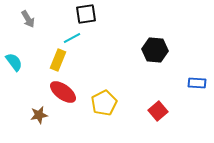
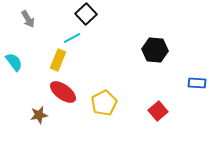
black square: rotated 35 degrees counterclockwise
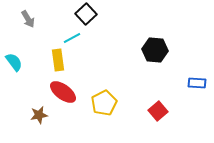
yellow rectangle: rotated 30 degrees counterclockwise
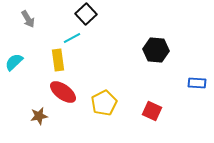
black hexagon: moved 1 px right
cyan semicircle: rotated 96 degrees counterclockwise
red square: moved 6 px left; rotated 24 degrees counterclockwise
brown star: moved 1 px down
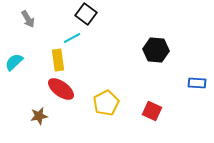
black square: rotated 10 degrees counterclockwise
red ellipse: moved 2 px left, 3 px up
yellow pentagon: moved 2 px right
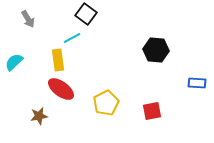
red square: rotated 36 degrees counterclockwise
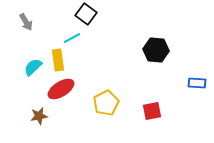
gray arrow: moved 2 px left, 3 px down
cyan semicircle: moved 19 px right, 5 px down
red ellipse: rotated 68 degrees counterclockwise
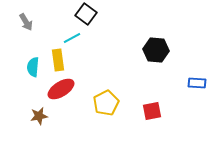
cyan semicircle: rotated 42 degrees counterclockwise
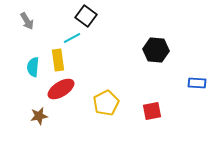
black square: moved 2 px down
gray arrow: moved 1 px right, 1 px up
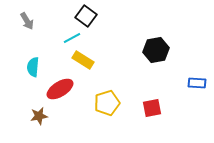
black hexagon: rotated 15 degrees counterclockwise
yellow rectangle: moved 25 px right; rotated 50 degrees counterclockwise
red ellipse: moved 1 px left
yellow pentagon: moved 1 px right; rotated 10 degrees clockwise
red square: moved 3 px up
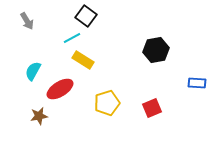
cyan semicircle: moved 4 px down; rotated 24 degrees clockwise
red square: rotated 12 degrees counterclockwise
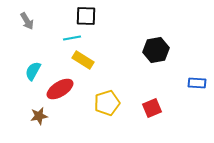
black square: rotated 35 degrees counterclockwise
cyan line: rotated 18 degrees clockwise
